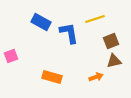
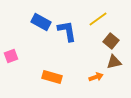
yellow line: moved 3 px right; rotated 18 degrees counterclockwise
blue L-shape: moved 2 px left, 2 px up
brown square: rotated 28 degrees counterclockwise
brown triangle: moved 1 px down
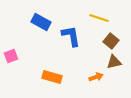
yellow line: moved 1 px right, 1 px up; rotated 54 degrees clockwise
blue L-shape: moved 4 px right, 5 px down
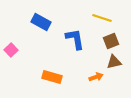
yellow line: moved 3 px right
blue L-shape: moved 4 px right, 3 px down
brown square: rotated 28 degrees clockwise
pink square: moved 6 px up; rotated 24 degrees counterclockwise
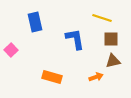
blue rectangle: moved 6 px left; rotated 48 degrees clockwise
brown square: moved 2 px up; rotated 21 degrees clockwise
brown triangle: moved 1 px left, 1 px up
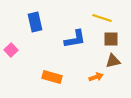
blue L-shape: rotated 90 degrees clockwise
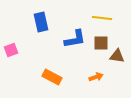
yellow line: rotated 12 degrees counterclockwise
blue rectangle: moved 6 px right
brown square: moved 10 px left, 4 px down
pink square: rotated 24 degrees clockwise
brown triangle: moved 4 px right, 5 px up; rotated 21 degrees clockwise
orange rectangle: rotated 12 degrees clockwise
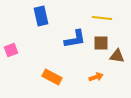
blue rectangle: moved 6 px up
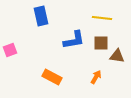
blue L-shape: moved 1 px left, 1 px down
pink square: moved 1 px left
orange arrow: rotated 40 degrees counterclockwise
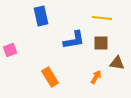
brown triangle: moved 7 px down
orange rectangle: moved 2 px left; rotated 30 degrees clockwise
